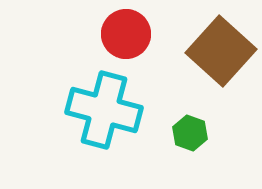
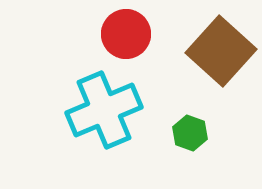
cyan cross: rotated 38 degrees counterclockwise
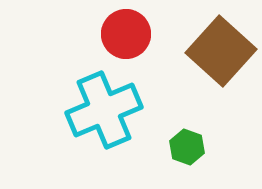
green hexagon: moved 3 px left, 14 px down
